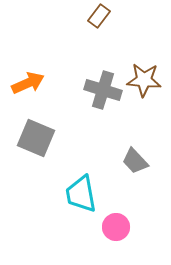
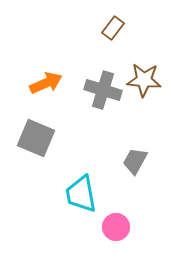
brown rectangle: moved 14 px right, 12 px down
orange arrow: moved 18 px right
gray trapezoid: rotated 72 degrees clockwise
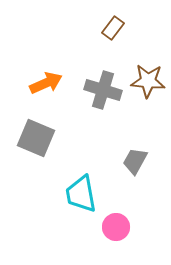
brown star: moved 4 px right, 1 px down
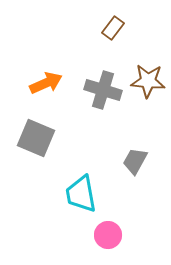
pink circle: moved 8 px left, 8 px down
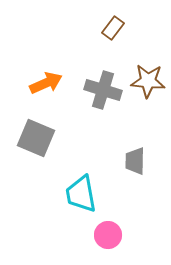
gray trapezoid: rotated 28 degrees counterclockwise
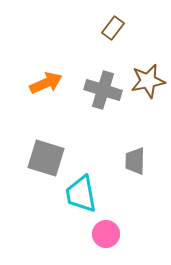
brown star: rotated 16 degrees counterclockwise
gray square: moved 10 px right, 20 px down; rotated 6 degrees counterclockwise
pink circle: moved 2 px left, 1 px up
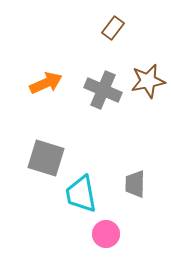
gray cross: rotated 6 degrees clockwise
gray trapezoid: moved 23 px down
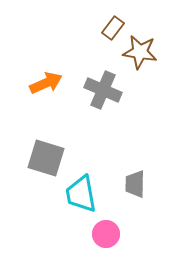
brown star: moved 8 px left, 29 px up; rotated 20 degrees clockwise
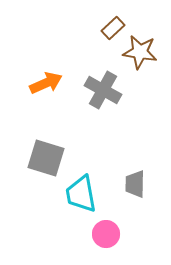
brown rectangle: rotated 10 degrees clockwise
gray cross: rotated 6 degrees clockwise
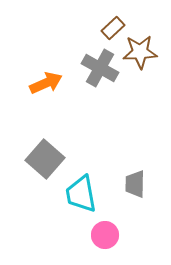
brown star: rotated 12 degrees counterclockwise
gray cross: moved 3 px left, 22 px up
gray square: moved 1 px left, 1 px down; rotated 24 degrees clockwise
pink circle: moved 1 px left, 1 px down
